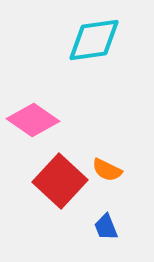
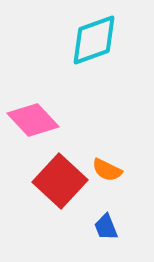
cyan diamond: rotated 12 degrees counterclockwise
pink diamond: rotated 12 degrees clockwise
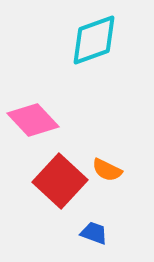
blue trapezoid: moved 12 px left, 6 px down; rotated 132 degrees clockwise
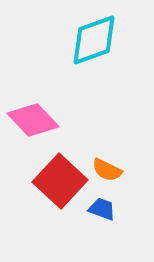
blue trapezoid: moved 8 px right, 24 px up
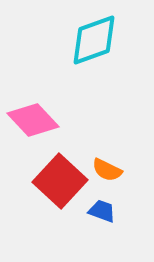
blue trapezoid: moved 2 px down
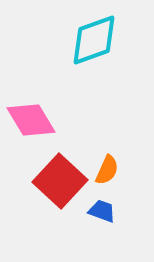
pink diamond: moved 2 px left; rotated 12 degrees clockwise
orange semicircle: rotated 92 degrees counterclockwise
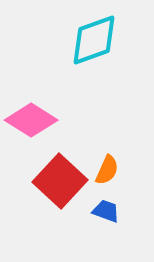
pink diamond: rotated 27 degrees counterclockwise
blue trapezoid: moved 4 px right
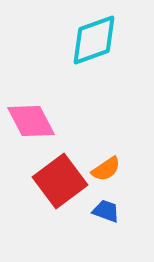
pink diamond: moved 1 px down; rotated 30 degrees clockwise
orange semicircle: moved 1 px left, 1 px up; rotated 32 degrees clockwise
red square: rotated 10 degrees clockwise
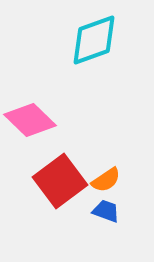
pink diamond: moved 1 px left, 1 px up; rotated 18 degrees counterclockwise
orange semicircle: moved 11 px down
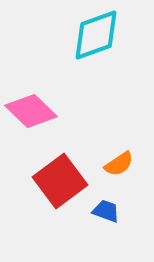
cyan diamond: moved 2 px right, 5 px up
pink diamond: moved 1 px right, 9 px up
orange semicircle: moved 13 px right, 16 px up
